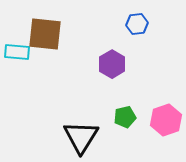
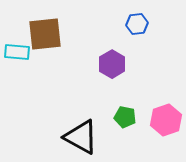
brown square: rotated 12 degrees counterclockwise
green pentagon: rotated 25 degrees clockwise
black triangle: rotated 33 degrees counterclockwise
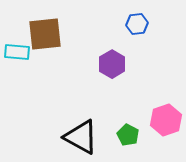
green pentagon: moved 3 px right, 18 px down; rotated 15 degrees clockwise
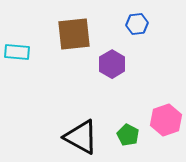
brown square: moved 29 px right
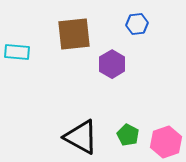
pink hexagon: moved 22 px down
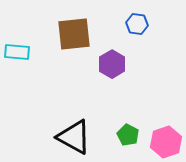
blue hexagon: rotated 15 degrees clockwise
black triangle: moved 7 px left
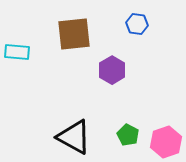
purple hexagon: moved 6 px down
